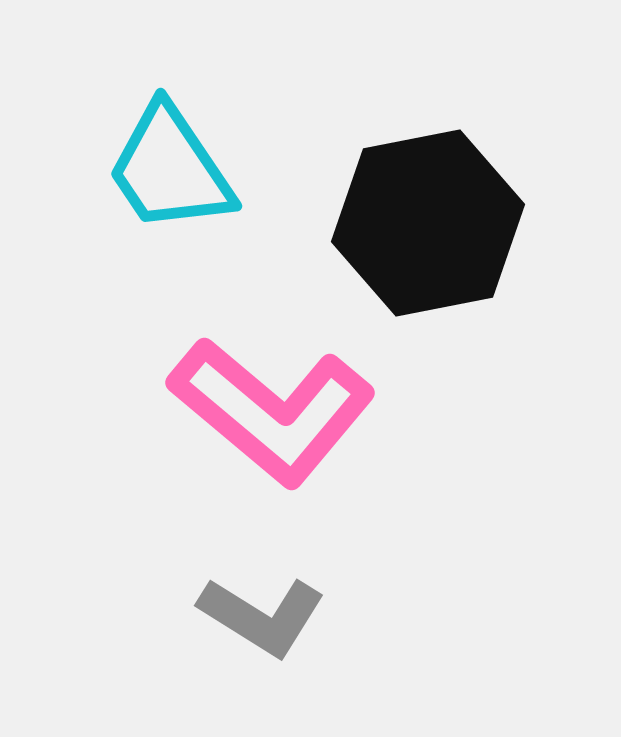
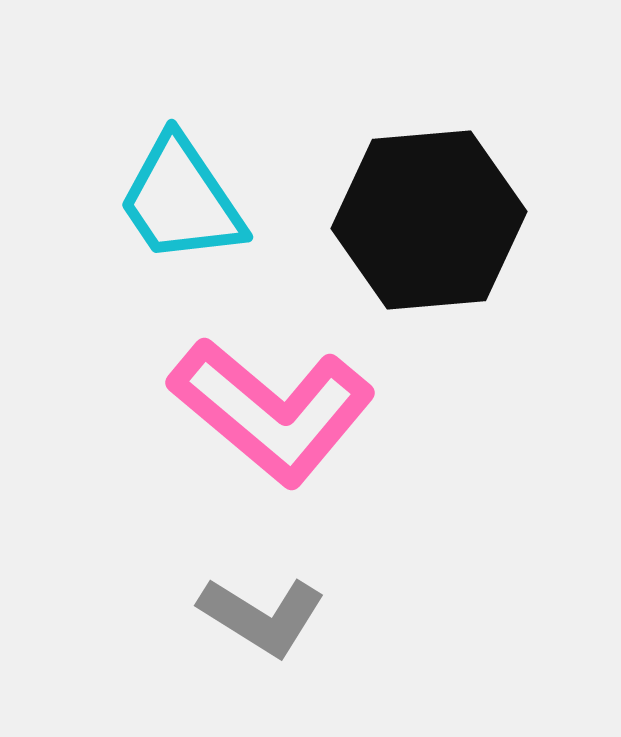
cyan trapezoid: moved 11 px right, 31 px down
black hexagon: moved 1 px right, 3 px up; rotated 6 degrees clockwise
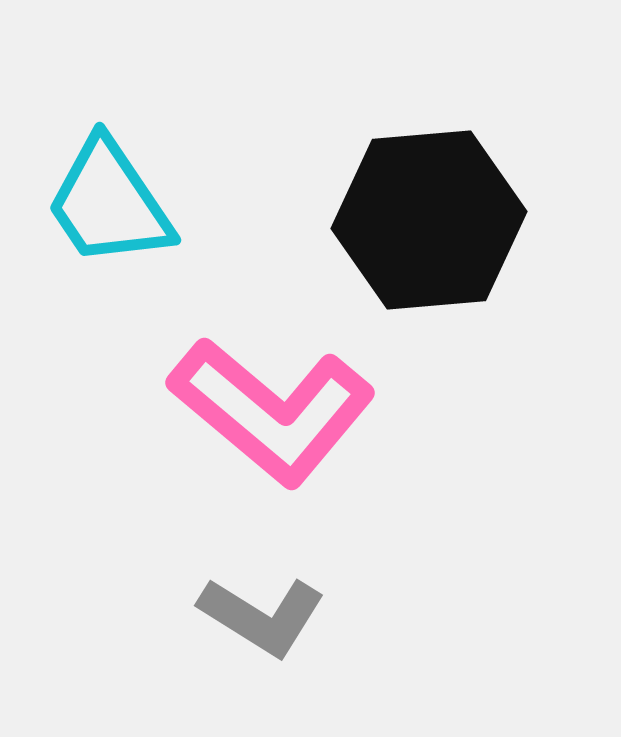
cyan trapezoid: moved 72 px left, 3 px down
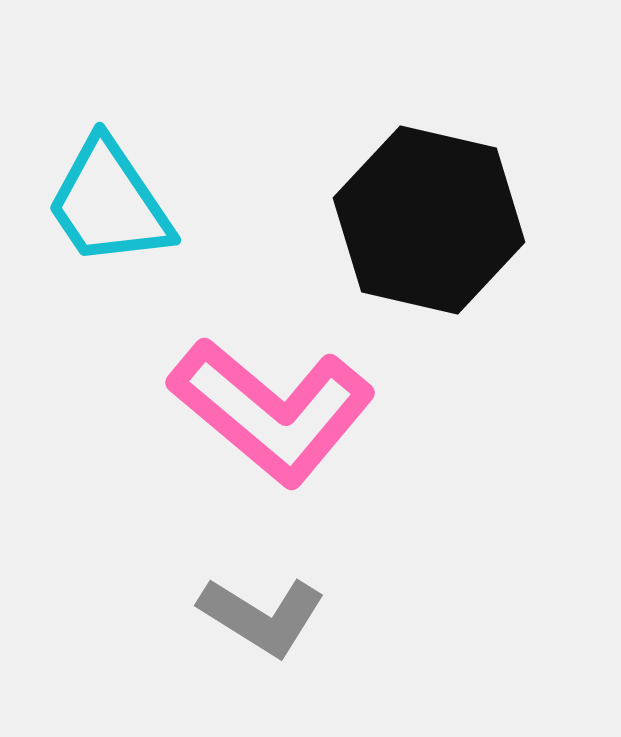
black hexagon: rotated 18 degrees clockwise
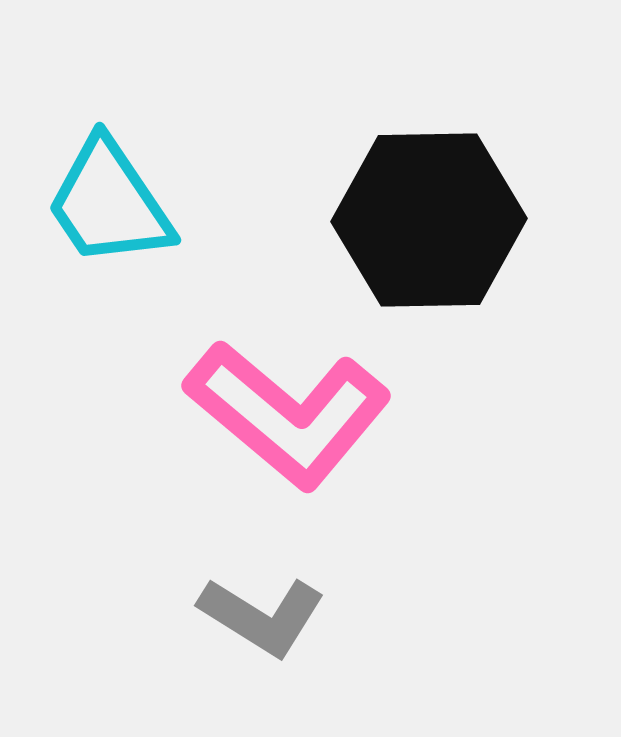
black hexagon: rotated 14 degrees counterclockwise
pink L-shape: moved 16 px right, 3 px down
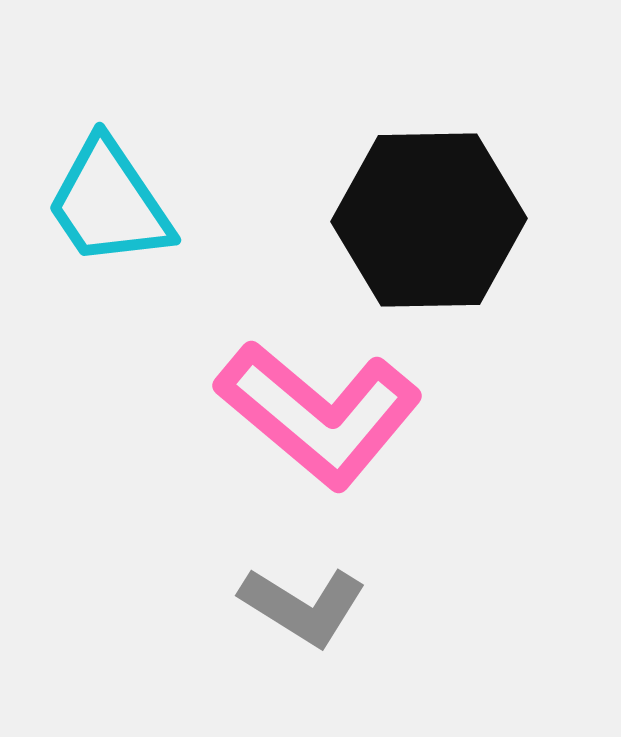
pink L-shape: moved 31 px right
gray L-shape: moved 41 px right, 10 px up
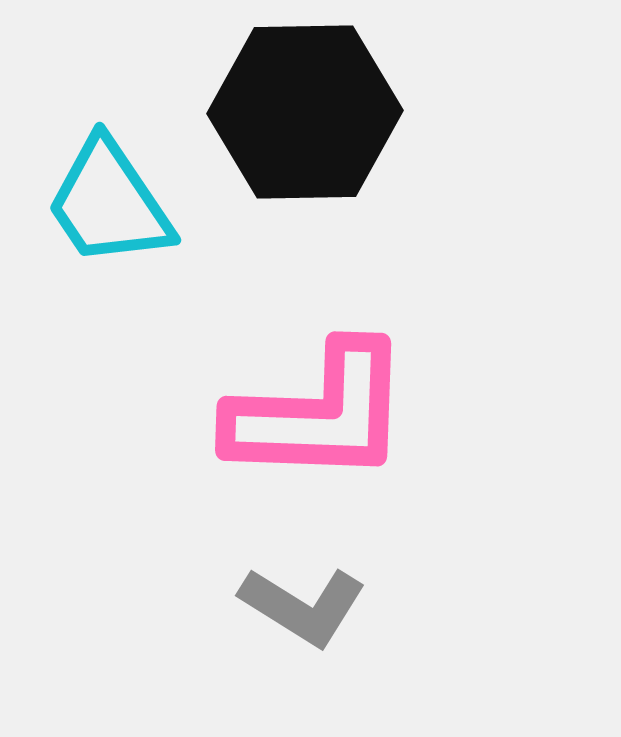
black hexagon: moved 124 px left, 108 px up
pink L-shape: rotated 38 degrees counterclockwise
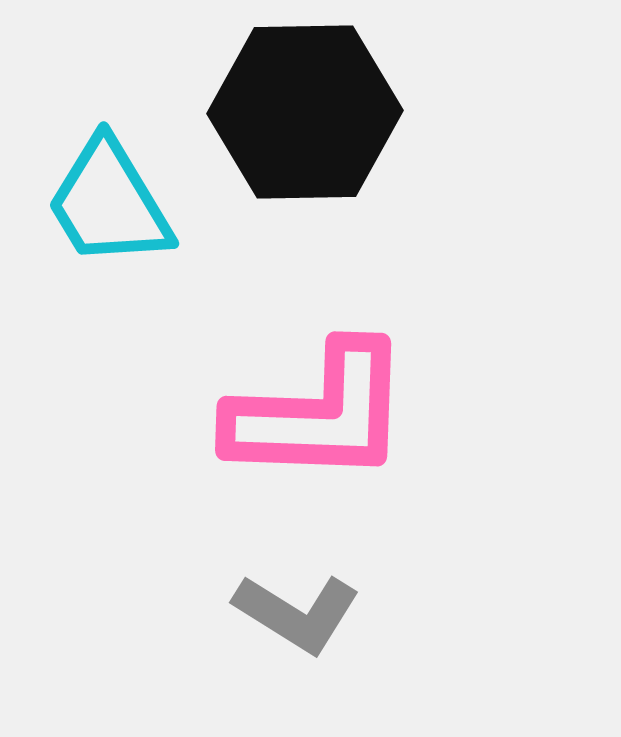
cyan trapezoid: rotated 3 degrees clockwise
gray L-shape: moved 6 px left, 7 px down
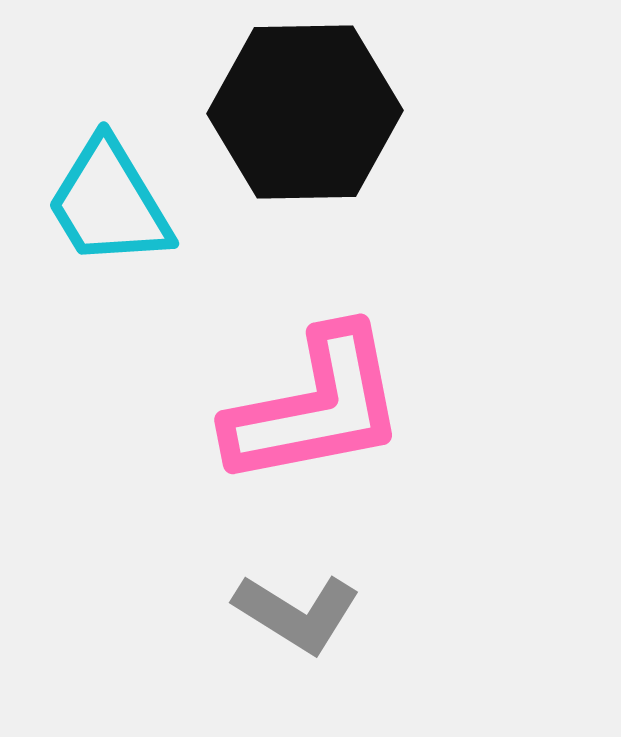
pink L-shape: moved 3 px left, 7 px up; rotated 13 degrees counterclockwise
